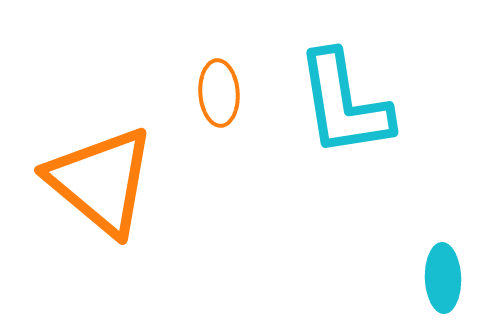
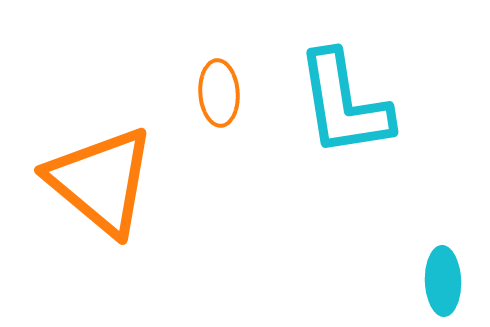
cyan ellipse: moved 3 px down
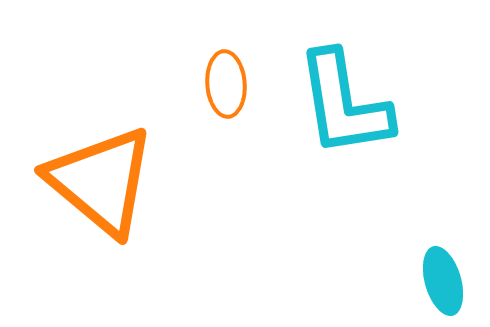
orange ellipse: moved 7 px right, 9 px up
cyan ellipse: rotated 14 degrees counterclockwise
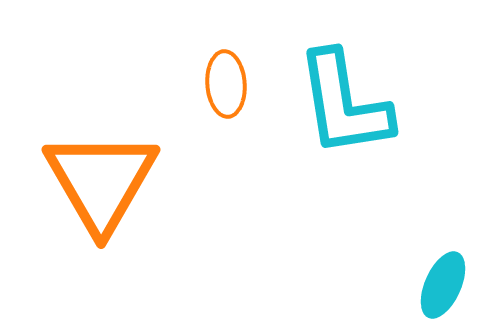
orange triangle: rotated 20 degrees clockwise
cyan ellipse: moved 4 px down; rotated 40 degrees clockwise
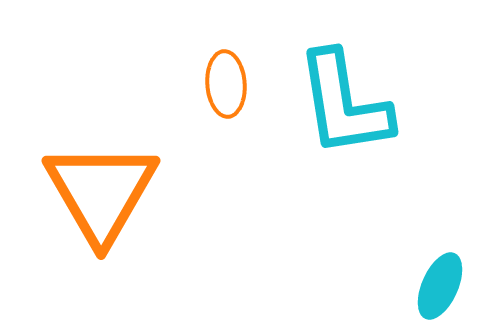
orange triangle: moved 11 px down
cyan ellipse: moved 3 px left, 1 px down
